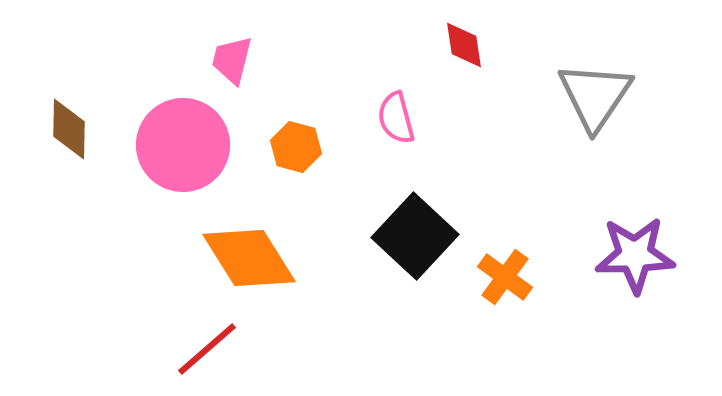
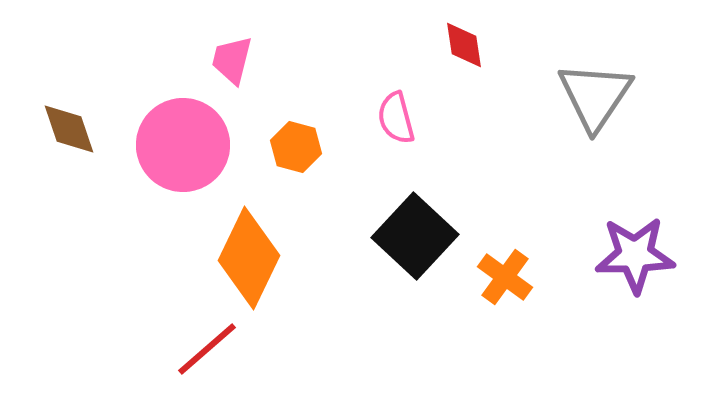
brown diamond: rotated 20 degrees counterclockwise
orange diamond: rotated 58 degrees clockwise
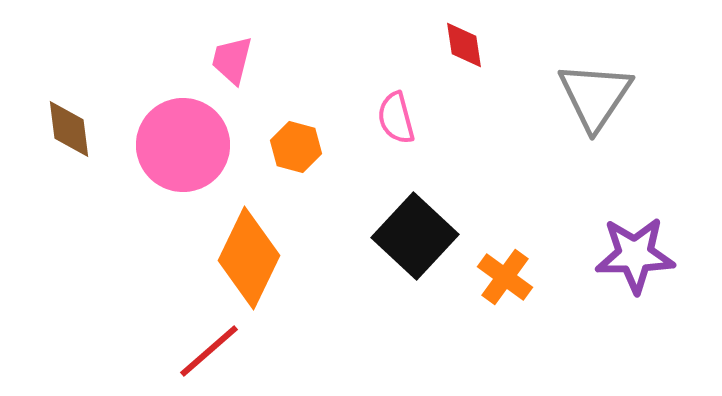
brown diamond: rotated 12 degrees clockwise
red line: moved 2 px right, 2 px down
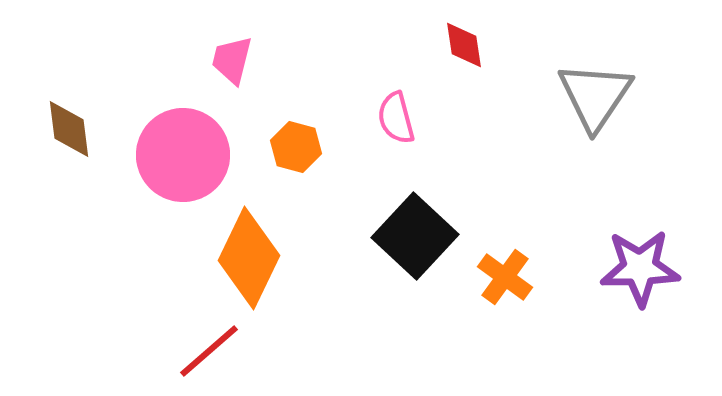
pink circle: moved 10 px down
purple star: moved 5 px right, 13 px down
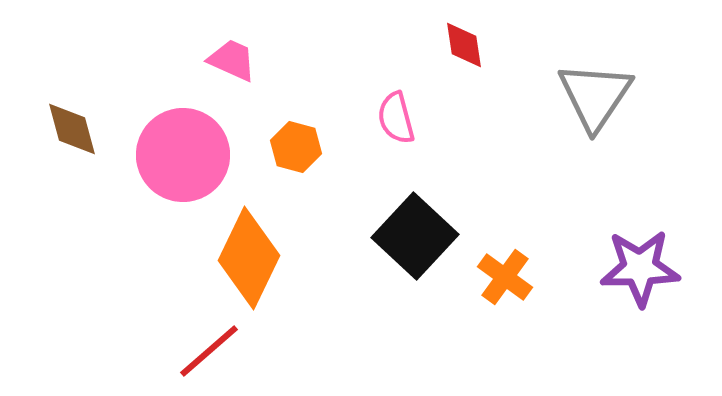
pink trapezoid: rotated 100 degrees clockwise
brown diamond: moved 3 px right; rotated 8 degrees counterclockwise
